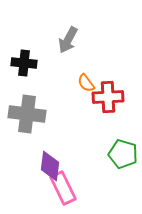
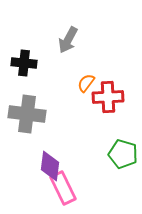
orange semicircle: rotated 72 degrees clockwise
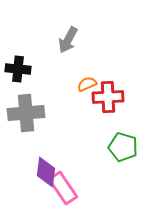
black cross: moved 6 px left, 6 px down
orange semicircle: moved 1 px right, 1 px down; rotated 30 degrees clockwise
gray cross: moved 1 px left, 1 px up; rotated 12 degrees counterclockwise
green pentagon: moved 7 px up
purple diamond: moved 4 px left, 6 px down
pink rectangle: rotated 8 degrees counterclockwise
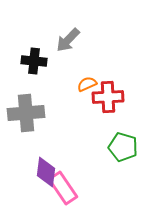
gray arrow: rotated 16 degrees clockwise
black cross: moved 16 px right, 8 px up
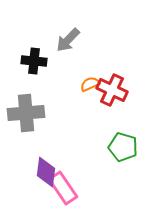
orange semicircle: moved 3 px right
red cross: moved 4 px right, 7 px up; rotated 28 degrees clockwise
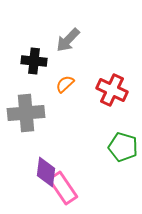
orange semicircle: moved 25 px left; rotated 18 degrees counterclockwise
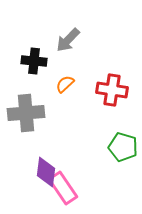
red cross: rotated 16 degrees counterclockwise
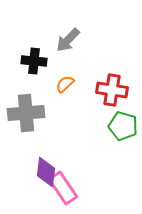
green pentagon: moved 21 px up
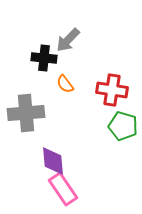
black cross: moved 10 px right, 3 px up
orange semicircle: rotated 84 degrees counterclockwise
purple diamond: moved 7 px right, 11 px up; rotated 12 degrees counterclockwise
pink rectangle: moved 1 px down
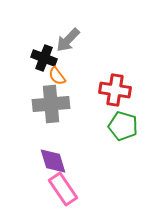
black cross: rotated 15 degrees clockwise
orange semicircle: moved 8 px left, 8 px up
red cross: moved 3 px right
gray cross: moved 25 px right, 9 px up
purple diamond: rotated 12 degrees counterclockwise
